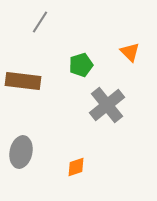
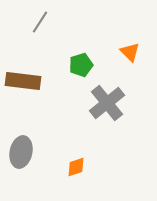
gray cross: moved 2 px up
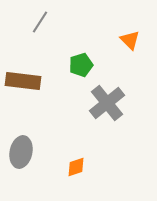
orange triangle: moved 12 px up
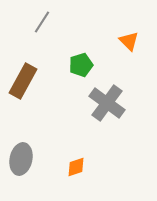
gray line: moved 2 px right
orange triangle: moved 1 px left, 1 px down
brown rectangle: rotated 68 degrees counterclockwise
gray cross: rotated 15 degrees counterclockwise
gray ellipse: moved 7 px down
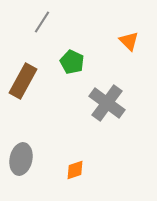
green pentagon: moved 9 px left, 3 px up; rotated 30 degrees counterclockwise
orange diamond: moved 1 px left, 3 px down
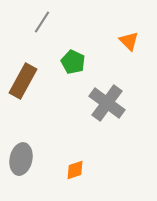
green pentagon: moved 1 px right
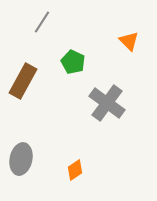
orange diamond: rotated 15 degrees counterclockwise
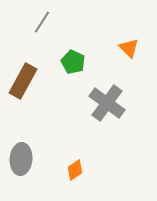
orange triangle: moved 7 px down
gray ellipse: rotated 8 degrees counterclockwise
